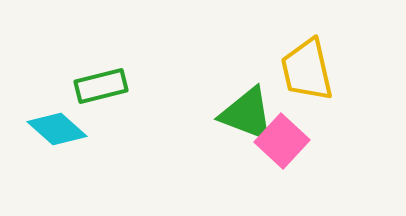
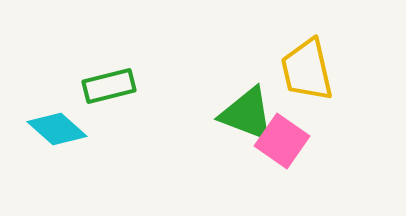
green rectangle: moved 8 px right
pink square: rotated 8 degrees counterclockwise
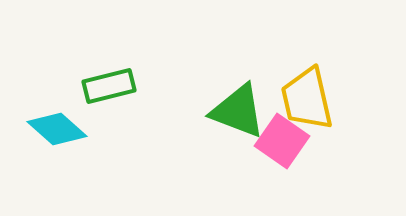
yellow trapezoid: moved 29 px down
green triangle: moved 9 px left, 3 px up
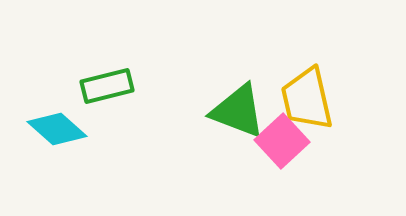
green rectangle: moved 2 px left
pink square: rotated 12 degrees clockwise
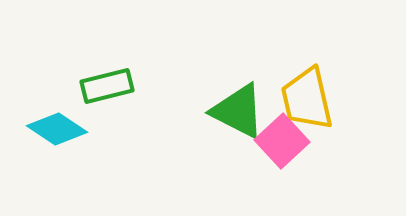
green triangle: rotated 6 degrees clockwise
cyan diamond: rotated 8 degrees counterclockwise
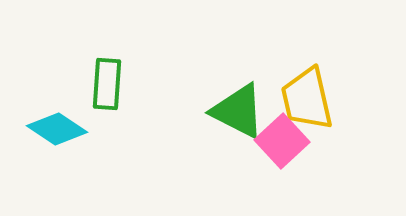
green rectangle: moved 2 px up; rotated 72 degrees counterclockwise
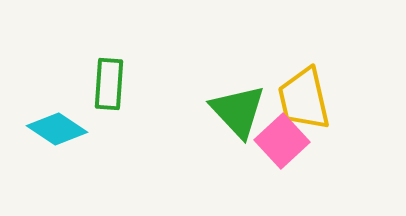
green rectangle: moved 2 px right
yellow trapezoid: moved 3 px left
green triangle: rotated 20 degrees clockwise
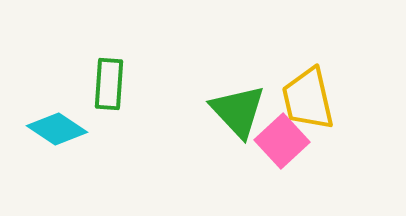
yellow trapezoid: moved 4 px right
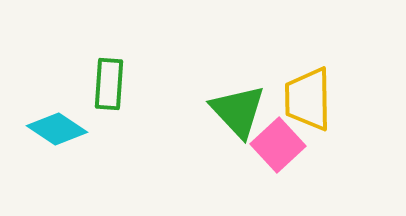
yellow trapezoid: rotated 12 degrees clockwise
pink square: moved 4 px left, 4 px down
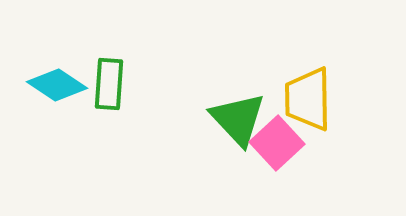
green triangle: moved 8 px down
cyan diamond: moved 44 px up
pink square: moved 1 px left, 2 px up
